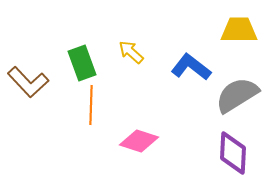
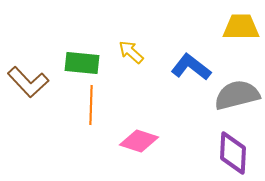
yellow trapezoid: moved 2 px right, 3 px up
green rectangle: rotated 64 degrees counterclockwise
gray semicircle: rotated 18 degrees clockwise
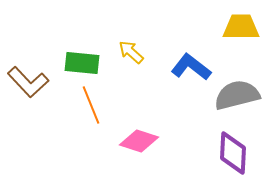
orange line: rotated 24 degrees counterclockwise
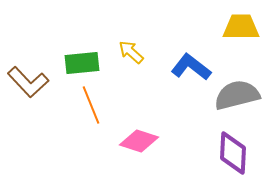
green rectangle: rotated 12 degrees counterclockwise
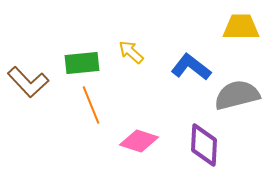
purple diamond: moved 29 px left, 8 px up
